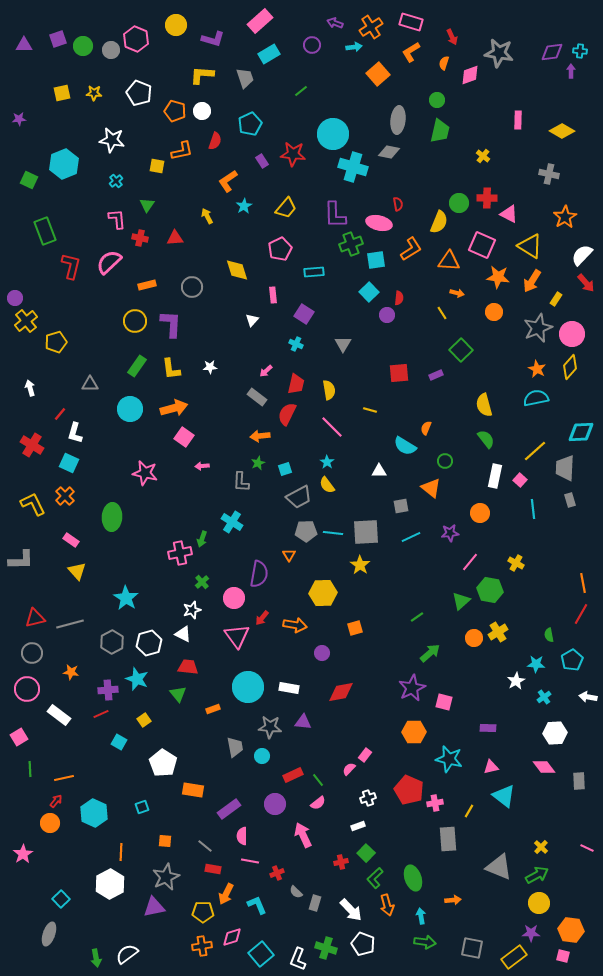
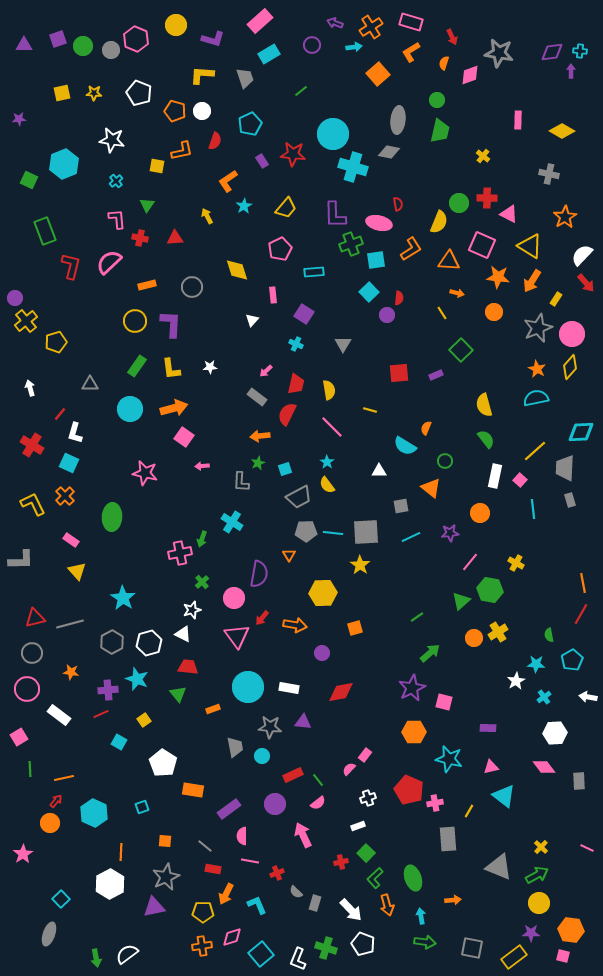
cyan star at (126, 598): moved 3 px left
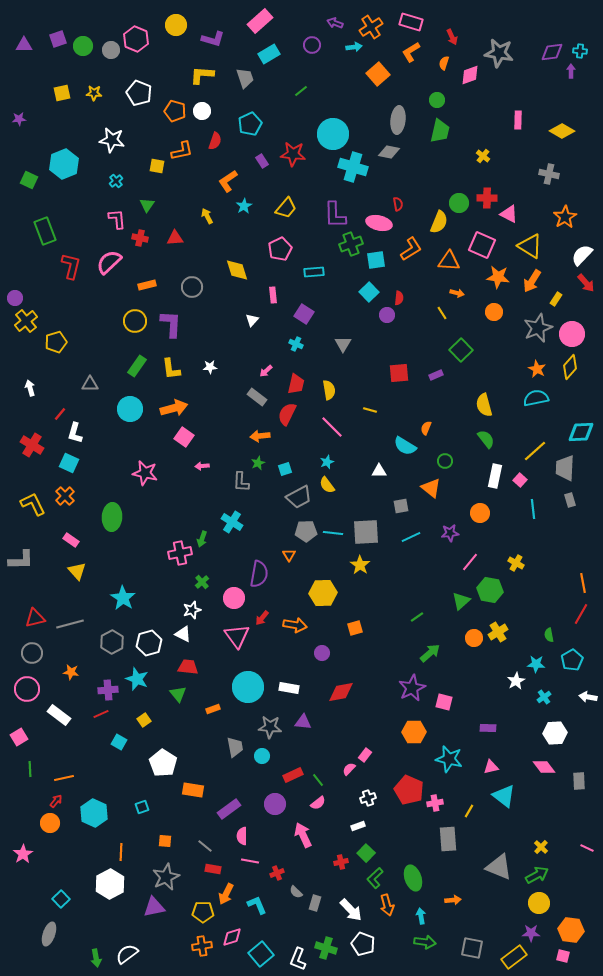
cyan star at (327, 462): rotated 16 degrees clockwise
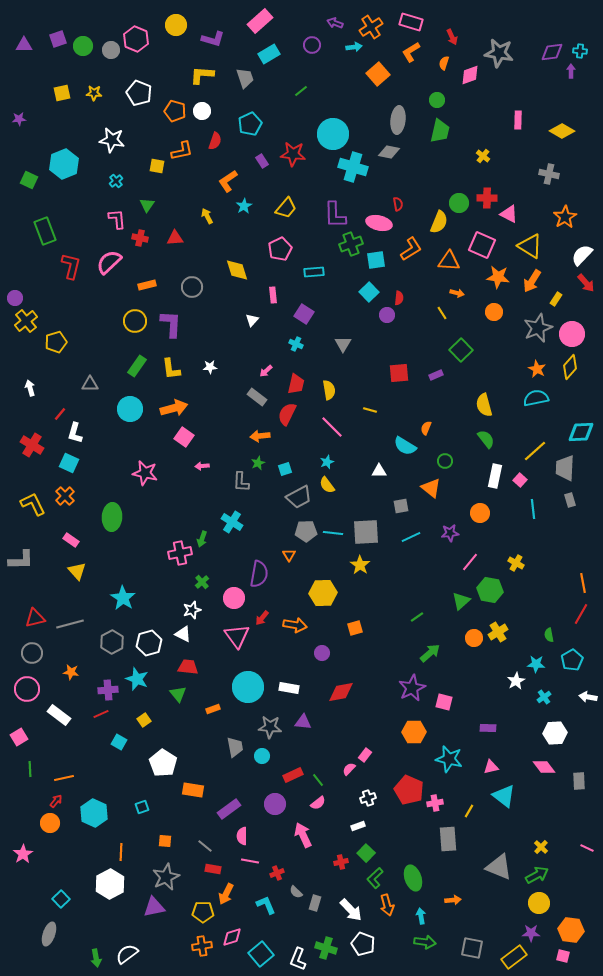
cyan L-shape at (257, 905): moved 9 px right
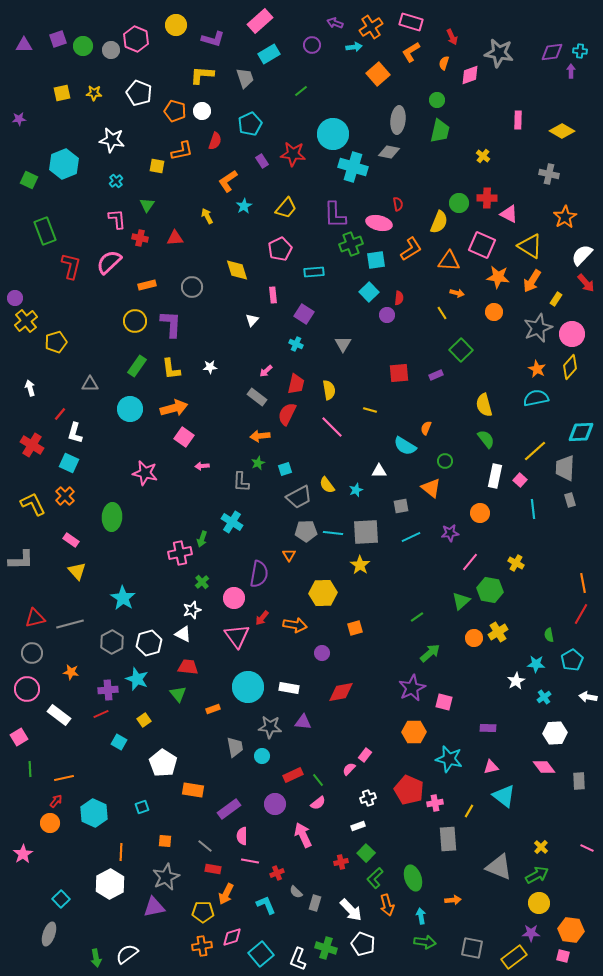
cyan star at (327, 462): moved 29 px right, 28 px down
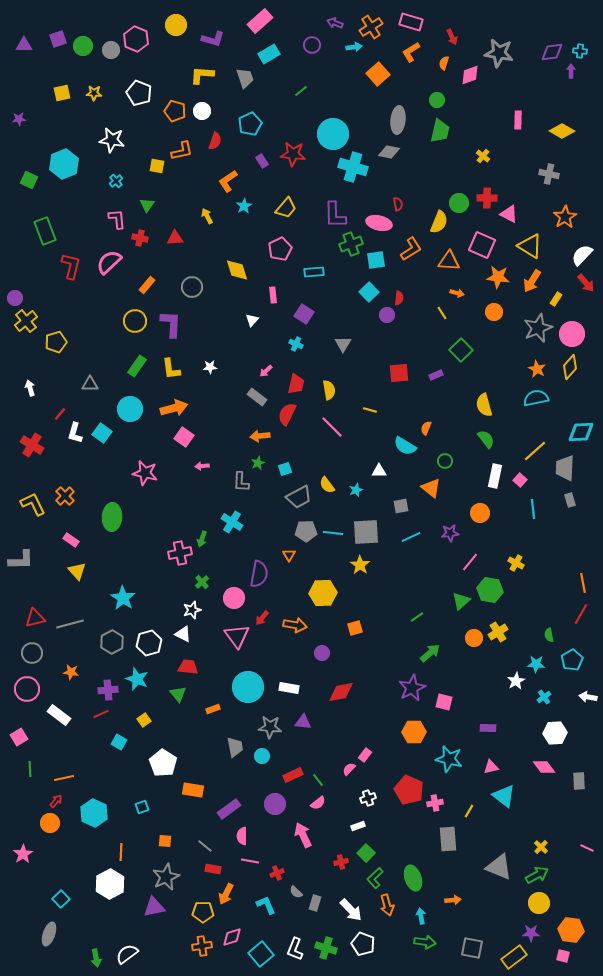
orange rectangle at (147, 285): rotated 36 degrees counterclockwise
cyan square at (69, 463): moved 33 px right, 30 px up; rotated 12 degrees clockwise
white L-shape at (298, 959): moved 3 px left, 10 px up
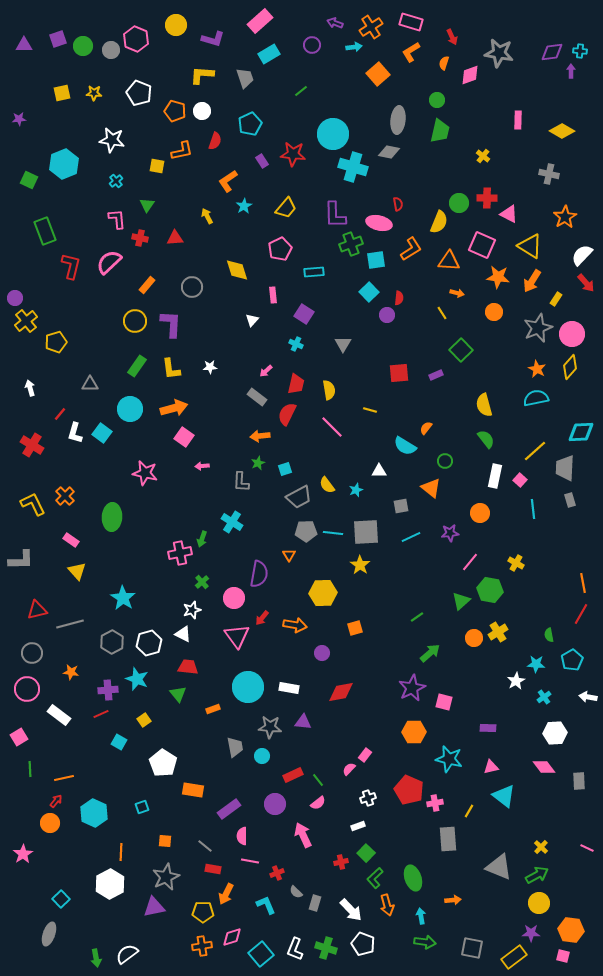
orange semicircle at (426, 428): rotated 16 degrees clockwise
red triangle at (35, 618): moved 2 px right, 8 px up
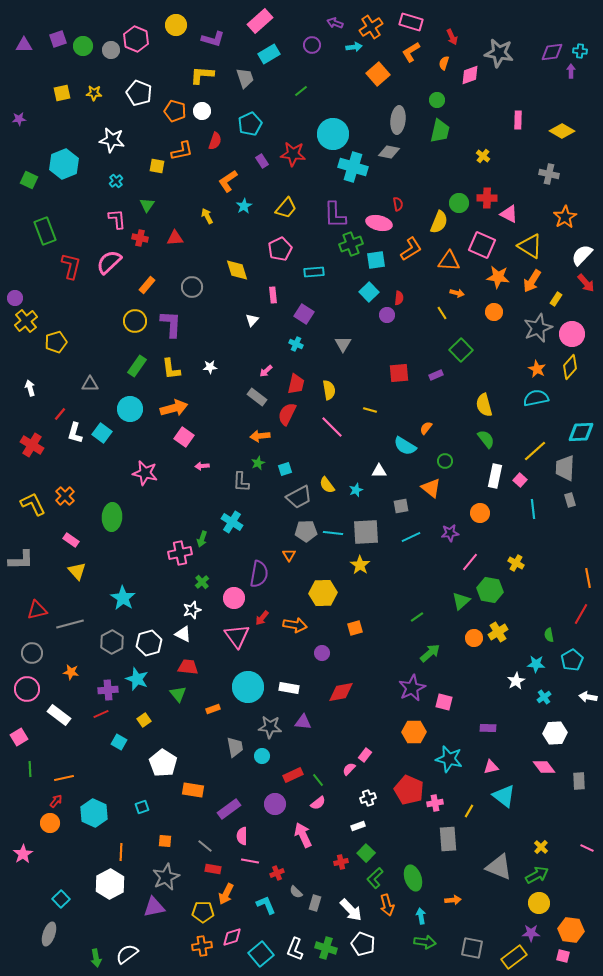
orange line at (583, 583): moved 5 px right, 5 px up
